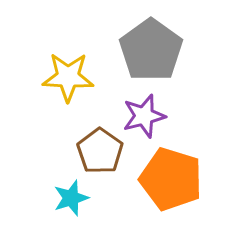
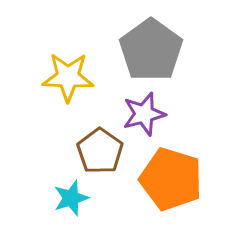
purple star: moved 2 px up
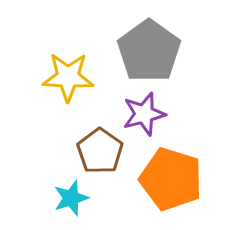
gray pentagon: moved 2 px left, 1 px down
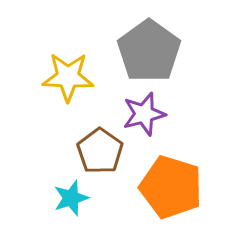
orange pentagon: moved 8 px down
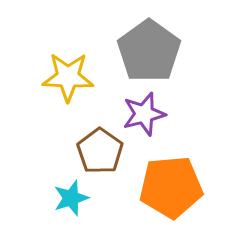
orange pentagon: rotated 22 degrees counterclockwise
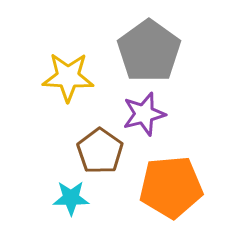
cyan star: rotated 18 degrees clockwise
